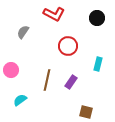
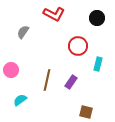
red circle: moved 10 px right
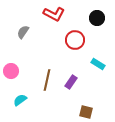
red circle: moved 3 px left, 6 px up
cyan rectangle: rotated 72 degrees counterclockwise
pink circle: moved 1 px down
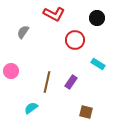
brown line: moved 2 px down
cyan semicircle: moved 11 px right, 8 px down
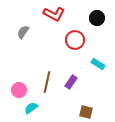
pink circle: moved 8 px right, 19 px down
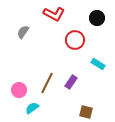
brown line: moved 1 px down; rotated 15 degrees clockwise
cyan semicircle: moved 1 px right
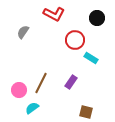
cyan rectangle: moved 7 px left, 6 px up
brown line: moved 6 px left
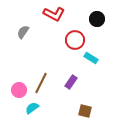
black circle: moved 1 px down
brown square: moved 1 px left, 1 px up
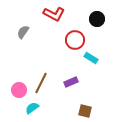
purple rectangle: rotated 32 degrees clockwise
